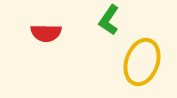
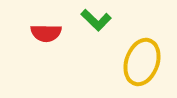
green L-shape: moved 13 px left; rotated 80 degrees counterclockwise
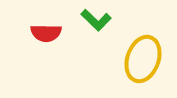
yellow ellipse: moved 1 px right, 3 px up
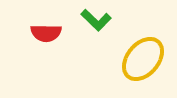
yellow ellipse: rotated 21 degrees clockwise
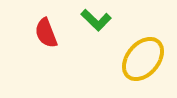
red semicircle: rotated 68 degrees clockwise
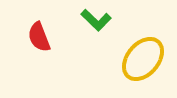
red semicircle: moved 7 px left, 4 px down
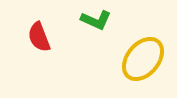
green L-shape: rotated 20 degrees counterclockwise
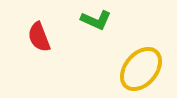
yellow ellipse: moved 2 px left, 10 px down
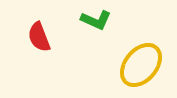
yellow ellipse: moved 4 px up
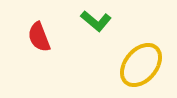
green L-shape: moved 1 px down; rotated 16 degrees clockwise
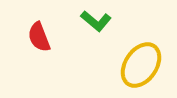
yellow ellipse: rotated 6 degrees counterclockwise
